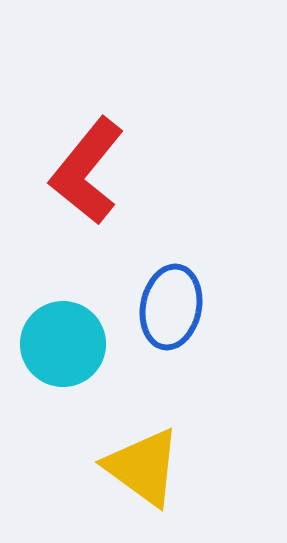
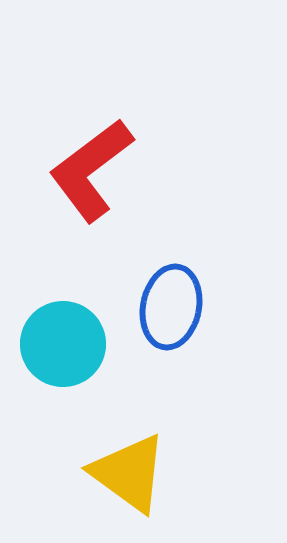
red L-shape: moved 4 px right, 1 px up; rotated 14 degrees clockwise
yellow triangle: moved 14 px left, 6 px down
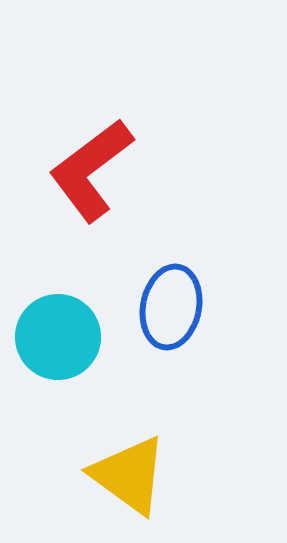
cyan circle: moved 5 px left, 7 px up
yellow triangle: moved 2 px down
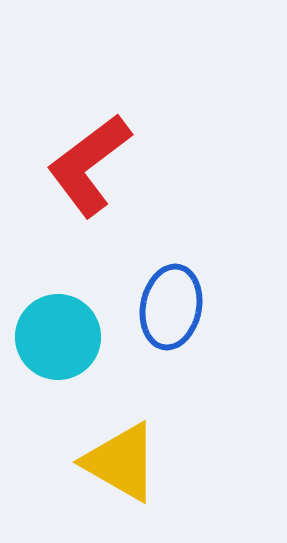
red L-shape: moved 2 px left, 5 px up
yellow triangle: moved 8 px left, 13 px up; rotated 6 degrees counterclockwise
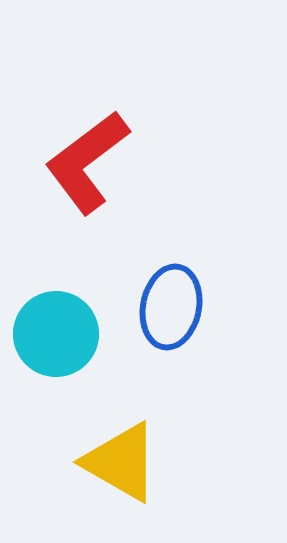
red L-shape: moved 2 px left, 3 px up
cyan circle: moved 2 px left, 3 px up
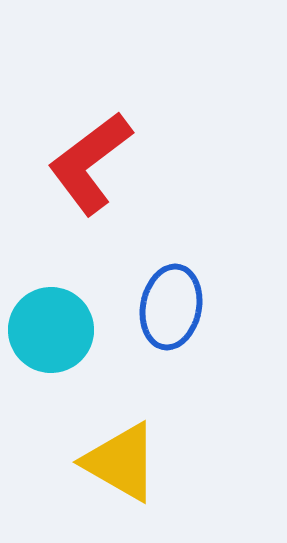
red L-shape: moved 3 px right, 1 px down
cyan circle: moved 5 px left, 4 px up
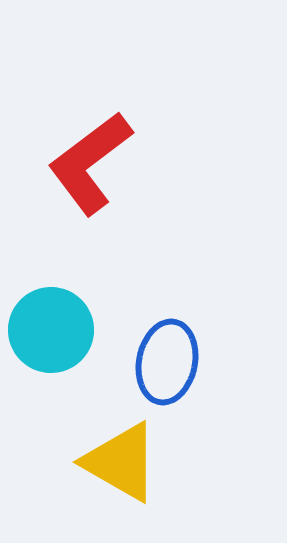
blue ellipse: moved 4 px left, 55 px down
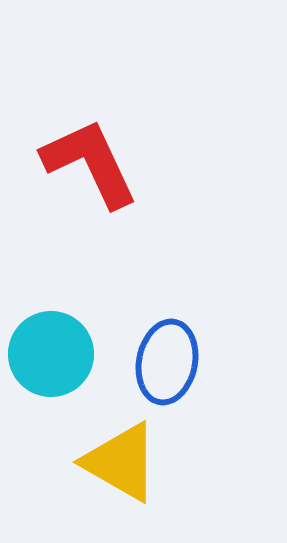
red L-shape: rotated 102 degrees clockwise
cyan circle: moved 24 px down
